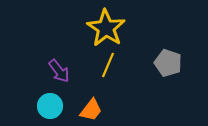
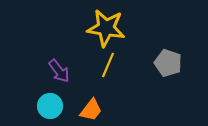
yellow star: rotated 24 degrees counterclockwise
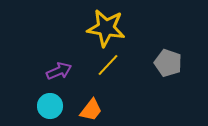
yellow line: rotated 20 degrees clockwise
purple arrow: rotated 75 degrees counterclockwise
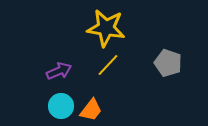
cyan circle: moved 11 px right
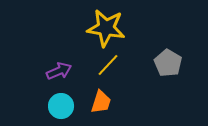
gray pentagon: rotated 12 degrees clockwise
orange trapezoid: moved 10 px right, 8 px up; rotated 20 degrees counterclockwise
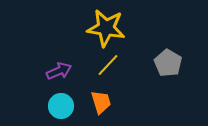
orange trapezoid: rotated 35 degrees counterclockwise
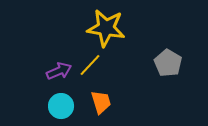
yellow line: moved 18 px left
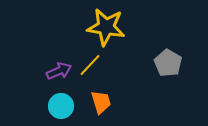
yellow star: moved 1 px up
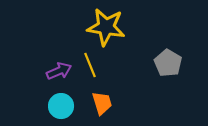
yellow line: rotated 65 degrees counterclockwise
orange trapezoid: moved 1 px right, 1 px down
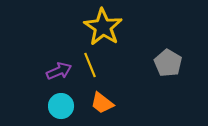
yellow star: moved 3 px left; rotated 24 degrees clockwise
orange trapezoid: rotated 145 degrees clockwise
